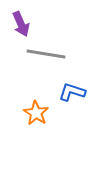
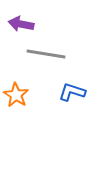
purple arrow: rotated 125 degrees clockwise
orange star: moved 20 px left, 18 px up
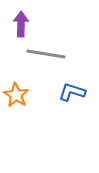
purple arrow: rotated 80 degrees clockwise
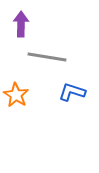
gray line: moved 1 px right, 3 px down
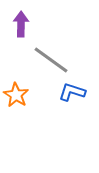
gray line: moved 4 px right, 3 px down; rotated 27 degrees clockwise
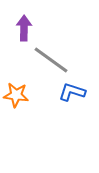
purple arrow: moved 3 px right, 4 px down
orange star: rotated 25 degrees counterclockwise
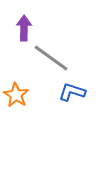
gray line: moved 2 px up
orange star: rotated 25 degrees clockwise
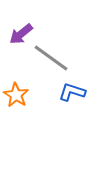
purple arrow: moved 3 px left, 6 px down; rotated 130 degrees counterclockwise
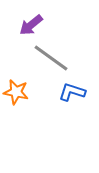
purple arrow: moved 10 px right, 9 px up
orange star: moved 3 px up; rotated 20 degrees counterclockwise
